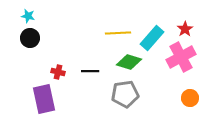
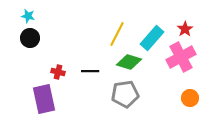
yellow line: moved 1 px left, 1 px down; rotated 60 degrees counterclockwise
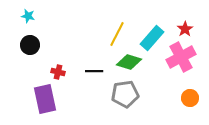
black circle: moved 7 px down
black line: moved 4 px right
purple rectangle: moved 1 px right
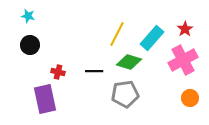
pink cross: moved 2 px right, 3 px down
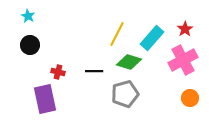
cyan star: rotated 16 degrees clockwise
gray pentagon: rotated 8 degrees counterclockwise
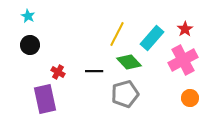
green diamond: rotated 30 degrees clockwise
red cross: rotated 16 degrees clockwise
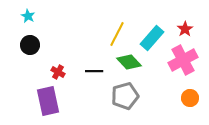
gray pentagon: moved 2 px down
purple rectangle: moved 3 px right, 2 px down
